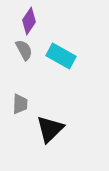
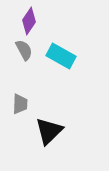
black triangle: moved 1 px left, 2 px down
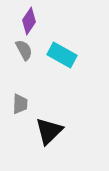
cyan rectangle: moved 1 px right, 1 px up
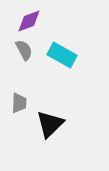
purple diamond: rotated 36 degrees clockwise
gray trapezoid: moved 1 px left, 1 px up
black triangle: moved 1 px right, 7 px up
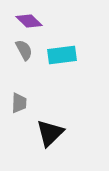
purple diamond: rotated 64 degrees clockwise
cyan rectangle: rotated 36 degrees counterclockwise
black triangle: moved 9 px down
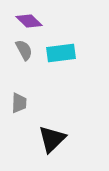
cyan rectangle: moved 1 px left, 2 px up
black triangle: moved 2 px right, 6 px down
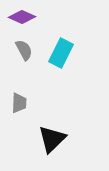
purple diamond: moved 7 px left, 4 px up; rotated 20 degrees counterclockwise
cyan rectangle: rotated 56 degrees counterclockwise
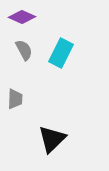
gray trapezoid: moved 4 px left, 4 px up
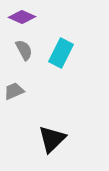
gray trapezoid: moved 1 px left, 8 px up; rotated 115 degrees counterclockwise
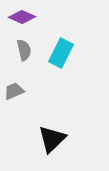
gray semicircle: rotated 15 degrees clockwise
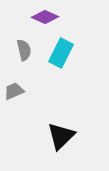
purple diamond: moved 23 px right
black triangle: moved 9 px right, 3 px up
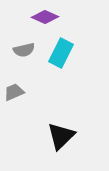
gray semicircle: rotated 90 degrees clockwise
gray trapezoid: moved 1 px down
